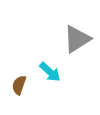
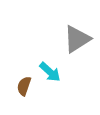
brown semicircle: moved 5 px right, 1 px down
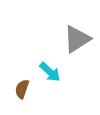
brown semicircle: moved 2 px left, 3 px down
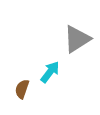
cyan arrow: rotated 95 degrees counterclockwise
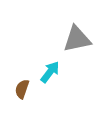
gray triangle: rotated 20 degrees clockwise
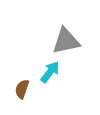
gray triangle: moved 11 px left, 2 px down
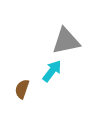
cyan arrow: moved 2 px right, 1 px up
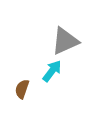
gray triangle: moved 1 px left; rotated 12 degrees counterclockwise
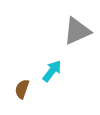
gray triangle: moved 12 px right, 10 px up
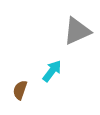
brown semicircle: moved 2 px left, 1 px down
